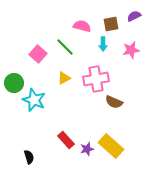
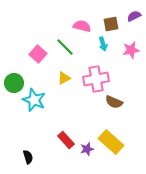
cyan arrow: rotated 16 degrees counterclockwise
yellow rectangle: moved 4 px up
black semicircle: moved 1 px left
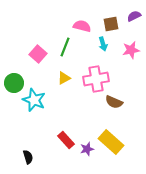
green line: rotated 66 degrees clockwise
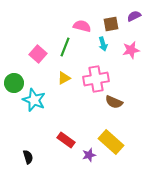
red rectangle: rotated 12 degrees counterclockwise
purple star: moved 2 px right, 6 px down
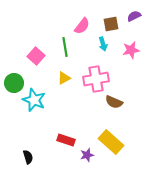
pink semicircle: rotated 114 degrees clockwise
green line: rotated 30 degrees counterclockwise
pink square: moved 2 px left, 2 px down
red rectangle: rotated 18 degrees counterclockwise
purple star: moved 2 px left
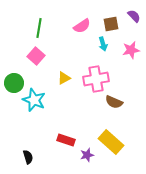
purple semicircle: rotated 72 degrees clockwise
pink semicircle: rotated 18 degrees clockwise
green line: moved 26 px left, 19 px up; rotated 18 degrees clockwise
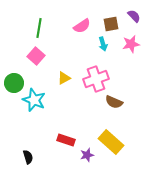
pink star: moved 6 px up
pink cross: rotated 10 degrees counterclockwise
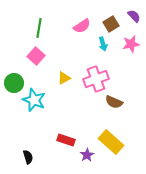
brown square: rotated 21 degrees counterclockwise
purple star: rotated 16 degrees counterclockwise
